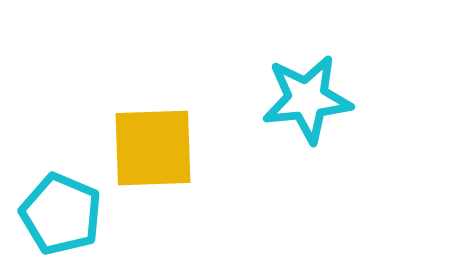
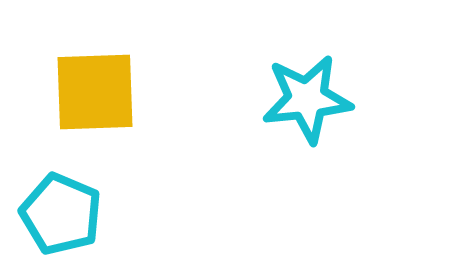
yellow square: moved 58 px left, 56 px up
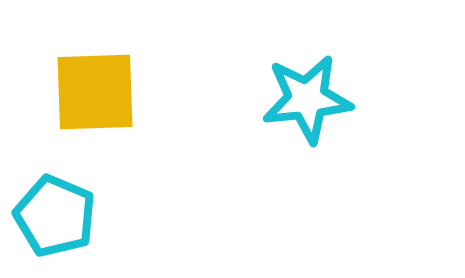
cyan pentagon: moved 6 px left, 2 px down
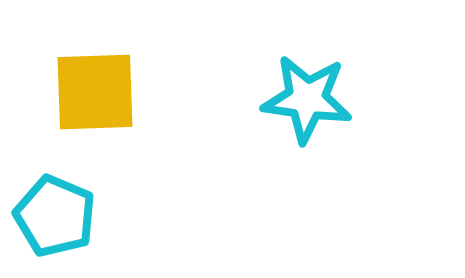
cyan star: rotated 14 degrees clockwise
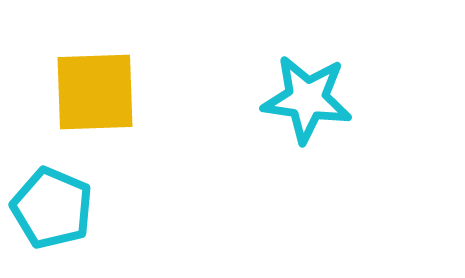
cyan pentagon: moved 3 px left, 8 px up
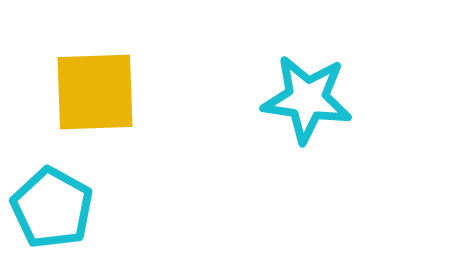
cyan pentagon: rotated 6 degrees clockwise
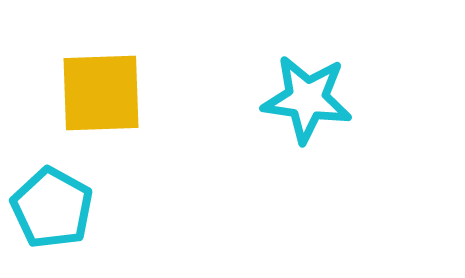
yellow square: moved 6 px right, 1 px down
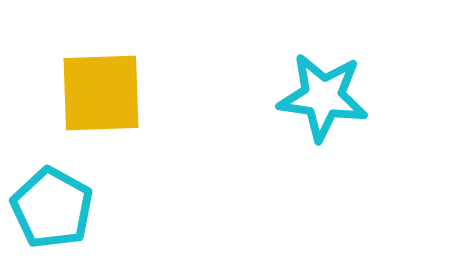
cyan star: moved 16 px right, 2 px up
